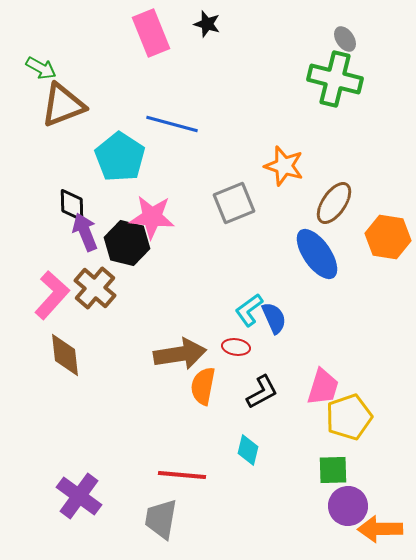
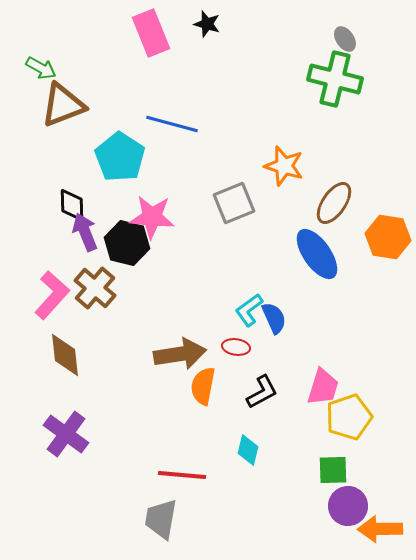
purple cross: moved 13 px left, 62 px up
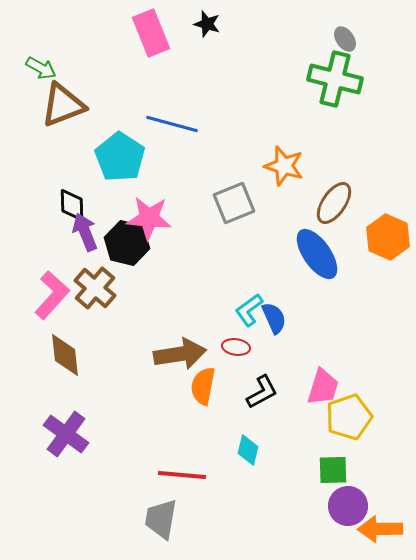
pink star: moved 3 px left, 1 px down
orange hexagon: rotated 15 degrees clockwise
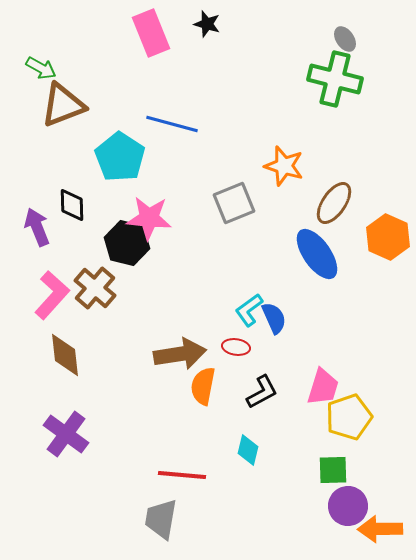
purple arrow: moved 48 px left, 5 px up
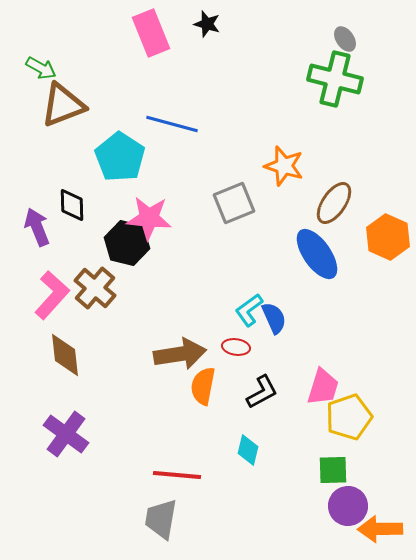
red line: moved 5 px left
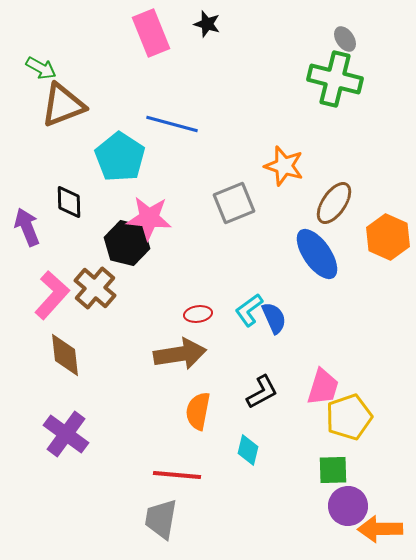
black diamond: moved 3 px left, 3 px up
purple arrow: moved 10 px left
red ellipse: moved 38 px left, 33 px up; rotated 16 degrees counterclockwise
orange semicircle: moved 5 px left, 25 px down
